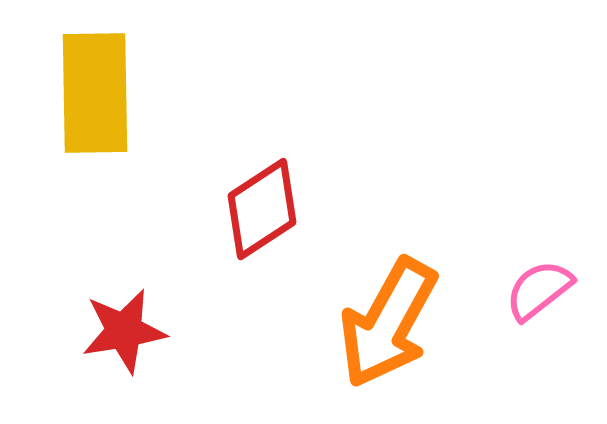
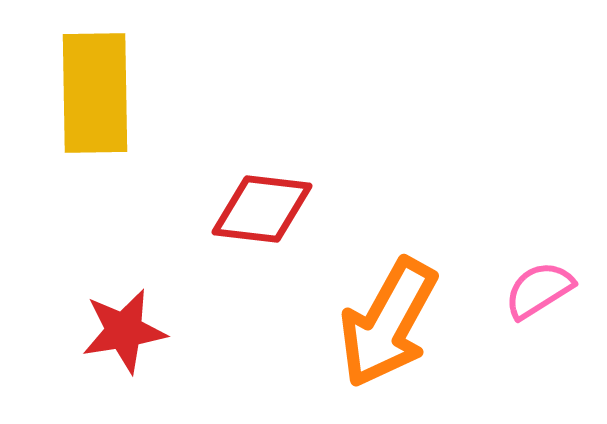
red diamond: rotated 40 degrees clockwise
pink semicircle: rotated 6 degrees clockwise
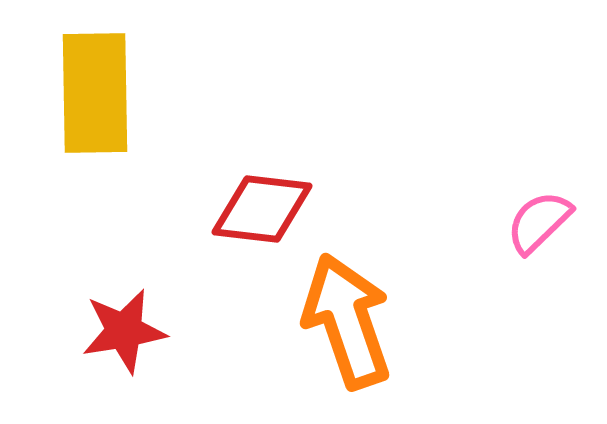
pink semicircle: moved 68 px up; rotated 12 degrees counterclockwise
orange arrow: moved 41 px left, 2 px up; rotated 132 degrees clockwise
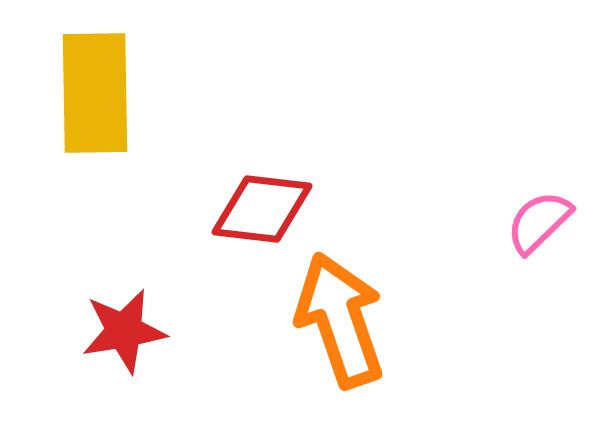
orange arrow: moved 7 px left, 1 px up
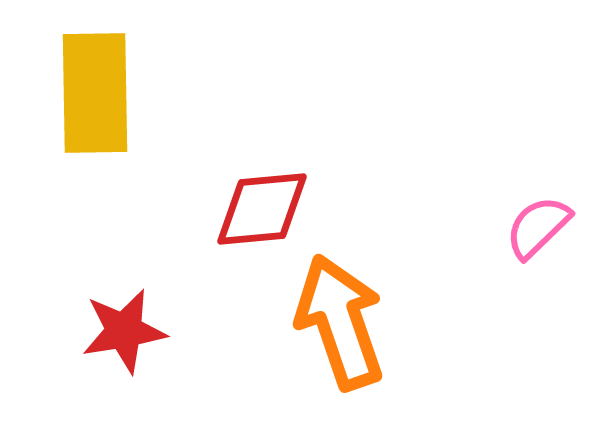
red diamond: rotated 12 degrees counterclockwise
pink semicircle: moved 1 px left, 5 px down
orange arrow: moved 2 px down
